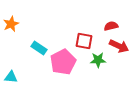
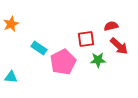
red square: moved 2 px right, 2 px up; rotated 18 degrees counterclockwise
red arrow: rotated 18 degrees clockwise
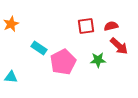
red square: moved 13 px up
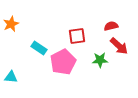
red square: moved 9 px left, 10 px down
green star: moved 2 px right
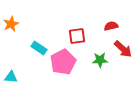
red arrow: moved 4 px right, 3 px down
